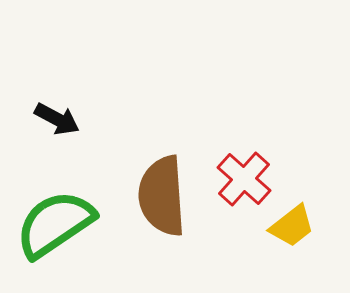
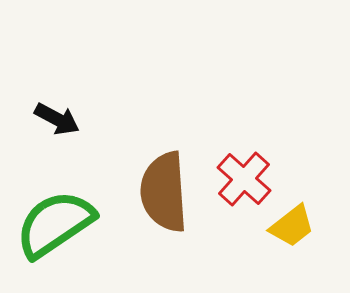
brown semicircle: moved 2 px right, 4 px up
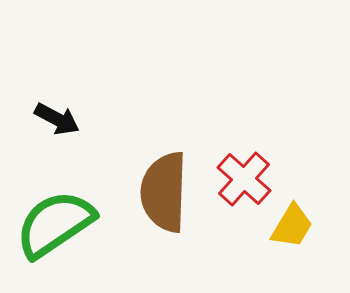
brown semicircle: rotated 6 degrees clockwise
yellow trapezoid: rotated 21 degrees counterclockwise
